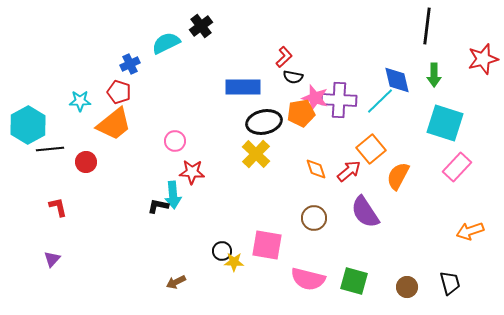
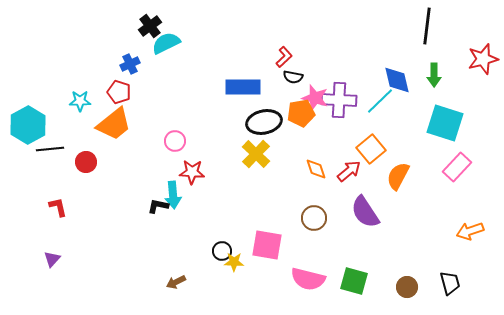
black cross at (201, 26): moved 51 px left
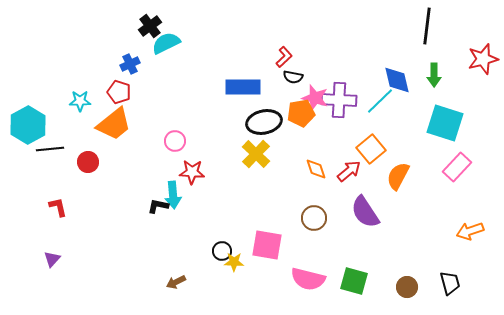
red circle at (86, 162): moved 2 px right
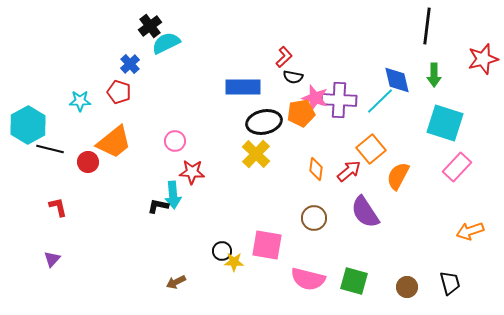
blue cross at (130, 64): rotated 18 degrees counterclockwise
orange trapezoid at (114, 124): moved 18 px down
black line at (50, 149): rotated 20 degrees clockwise
orange diamond at (316, 169): rotated 25 degrees clockwise
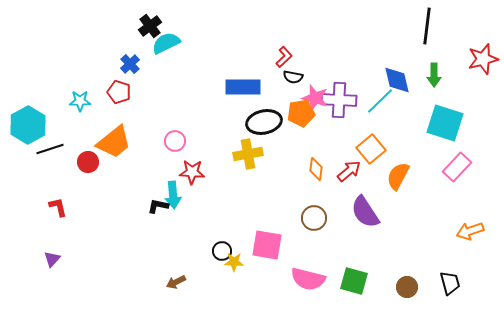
black line at (50, 149): rotated 32 degrees counterclockwise
yellow cross at (256, 154): moved 8 px left; rotated 36 degrees clockwise
